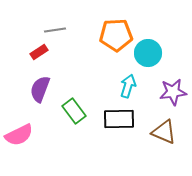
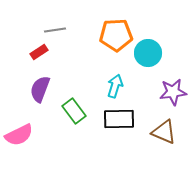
cyan arrow: moved 13 px left
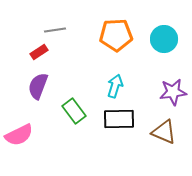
cyan circle: moved 16 px right, 14 px up
purple semicircle: moved 2 px left, 3 px up
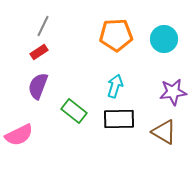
gray line: moved 12 px left, 4 px up; rotated 55 degrees counterclockwise
green rectangle: rotated 15 degrees counterclockwise
brown triangle: rotated 8 degrees clockwise
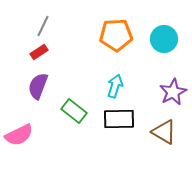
purple star: rotated 20 degrees counterclockwise
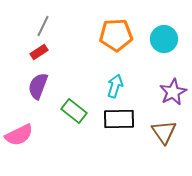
brown triangle: rotated 24 degrees clockwise
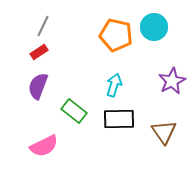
orange pentagon: rotated 16 degrees clockwise
cyan circle: moved 10 px left, 12 px up
cyan arrow: moved 1 px left, 1 px up
purple star: moved 1 px left, 11 px up
pink semicircle: moved 25 px right, 11 px down
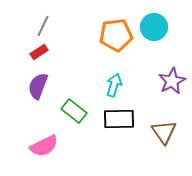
orange pentagon: rotated 20 degrees counterclockwise
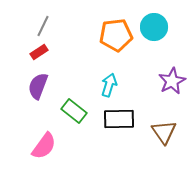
cyan arrow: moved 5 px left
pink semicircle: rotated 28 degrees counterclockwise
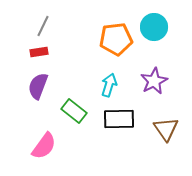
orange pentagon: moved 4 px down
red rectangle: rotated 24 degrees clockwise
purple star: moved 18 px left
brown triangle: moved 2 px right, 3 px up
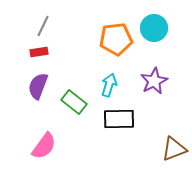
cyan circle: moved 1 px down
green rectangle: moved 9 px up
brown triangle: moved 8 px right, 20 px down; rotated 44 degrees clockwise
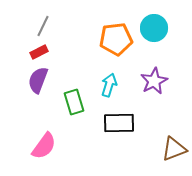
red rectangle: rotated 18 degrees counterclockwise
purple semicircle: moved 6 px up
green rectangle: rotated 35 degrees clockwise
black rectangle: moved 4 px down
